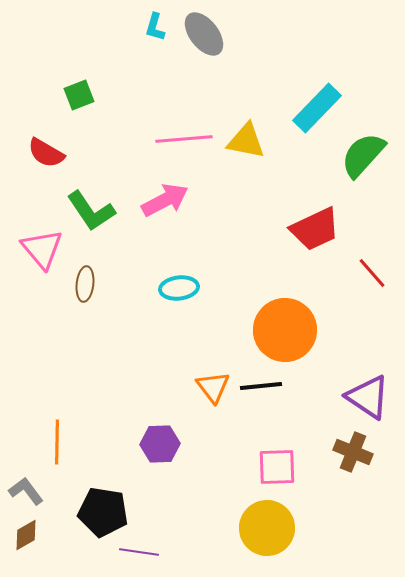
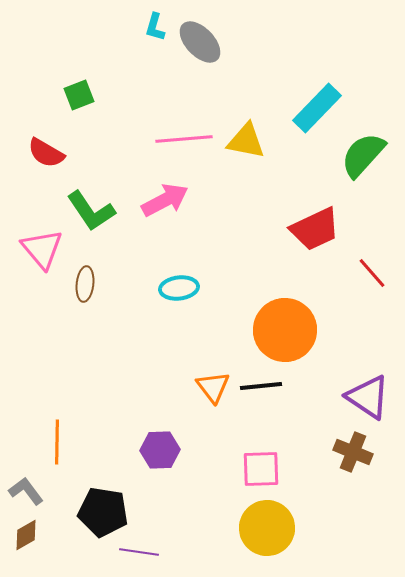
gray ellipse: moved 4 px left, 8 px down; rotated 6 degrees counterclockwise
purple hexagon: moved 6 px down
pink square: moved 16 px left, 2 px down
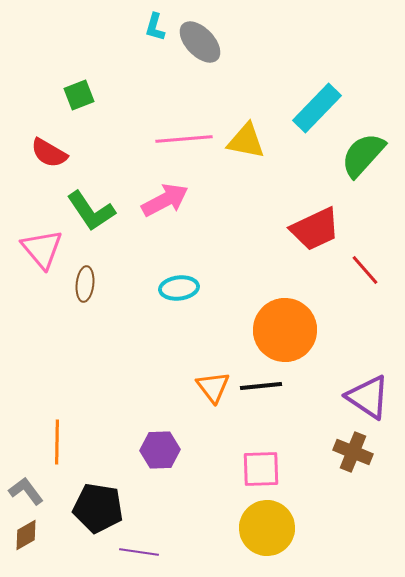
red semicircle: moved 3 px right
red line: moved 7 px left, 3 px up
black pentagon: moved 5 px left, 4 px up
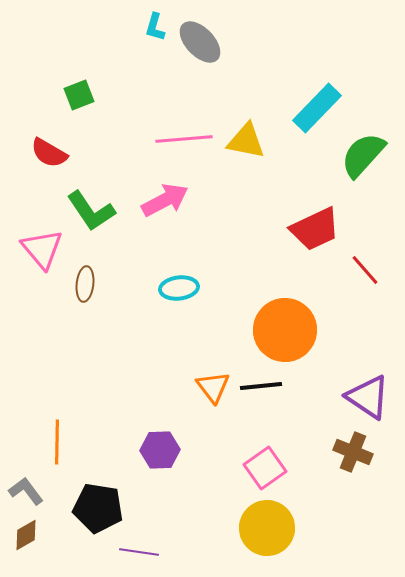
pink square: moved 4 px right, 1 px up; rotated 33 degrees counterclockwise
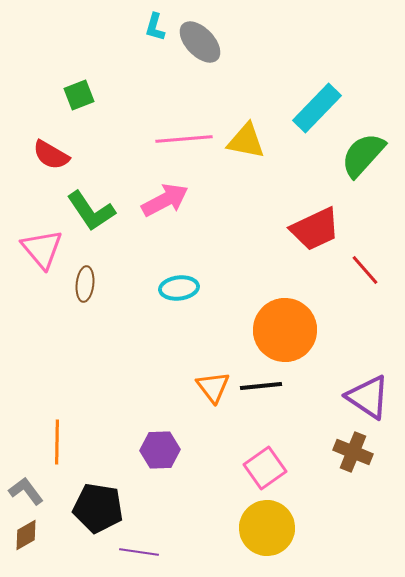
red semicircle: moved 2 px right, 2 px down
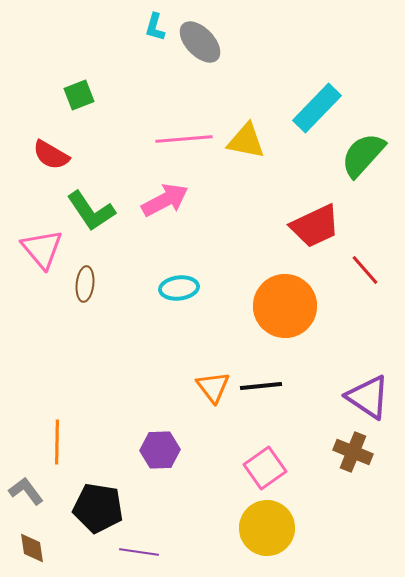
red trapezoid: moved 3 px up
orange circle: moved 24 px up
brown diamond: moved 6 px right, 13 px down; rotated 68 degrees counterclockwise
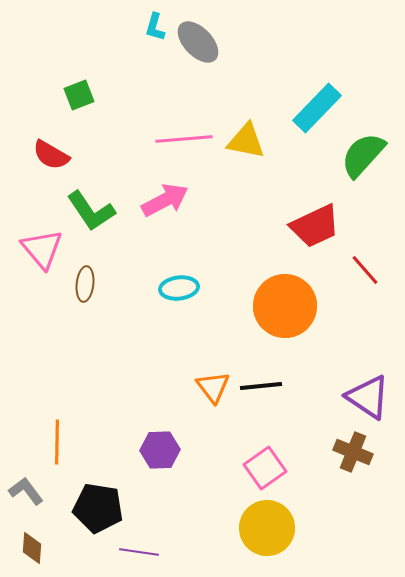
gray ellipse: moved 2 px left
brown diamond: rotated 12 degrees clockwise
